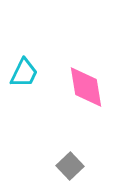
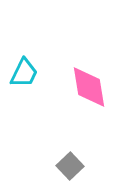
pink diamond: moved 3 px right
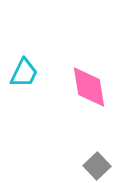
gray square: moved 27 px right
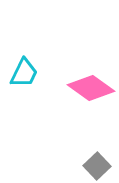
pink diamond: moved 2 px right, 1 px down; rotated 45 degrees counterclockwise
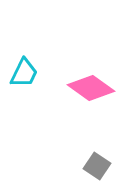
gray square: rotated 12 degrees counterclockwise
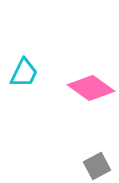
gray square: rotated 28 degrees clockwise
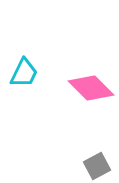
pink diamond: rotated 9 degrees clockwise
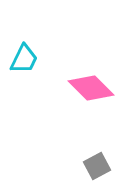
cyan trapezoid: moved 14 px up
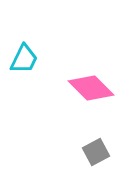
gray square: moved 1 px left, 14 px up
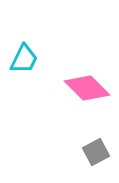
pink diamond: moved 4 px left
